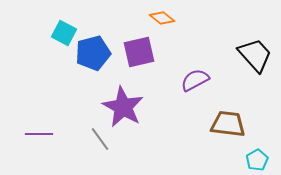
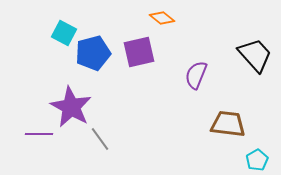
purple semicircle: moved 1 px right, 5 px up; rotated 40 degrees counterclockwise
purple star: moved 52 px left
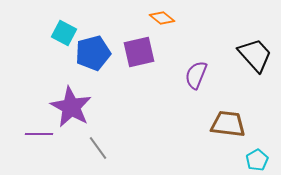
gray line: moved 2 px left, 9 px down
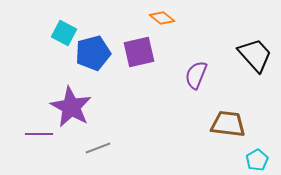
gray line: rotated 75 degrees counterclockwise
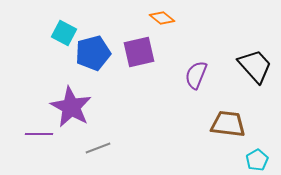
black trapezoid: moved 11 px down
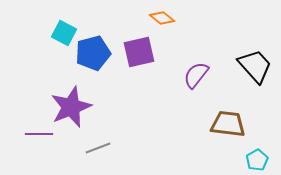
purple semicircle: rotated 16 degrees clockwise
purple star: rotated 21 degrees clockwise
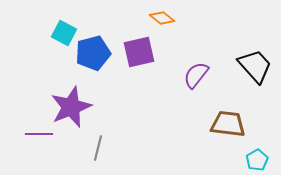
gray line: rotated 55 degrees counterclockwise
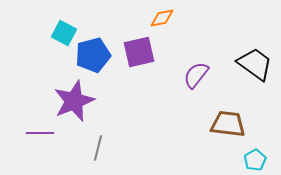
orange diamond: rotated 50 degrees counterclockwise
blue pentagon: moved 2 px down
black trapezoid: moved 2 px up; rotated 12 degrees counterclockwise
purple star: moved 3 px right, 6 px up
purple line: moved 1 px right, 1 px up
cyan pentagon: moved 2 px left
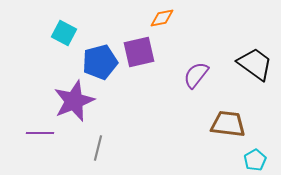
blue pentagon: moved 7 px right, 7 px down
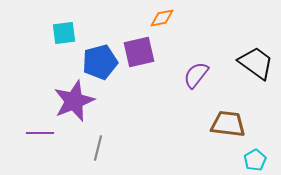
cyan square: rotated 35 degrees counterclockwise
black trapezoid: moved 1 px right, 1 px up
